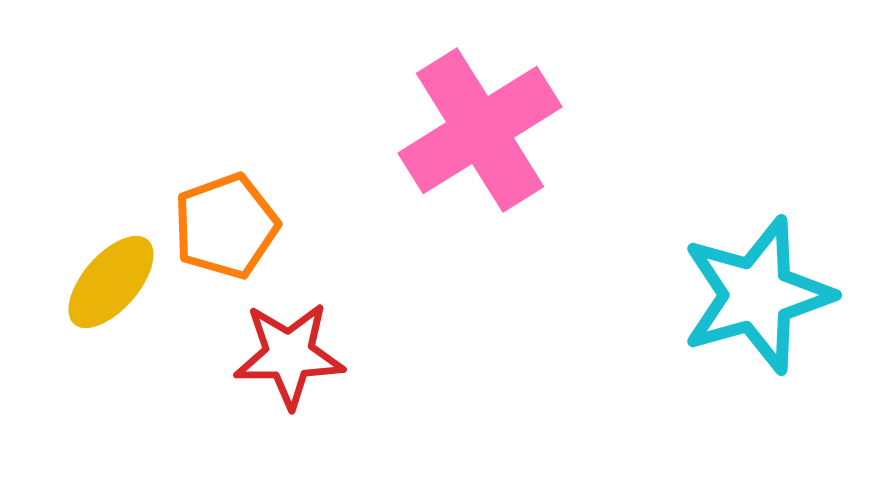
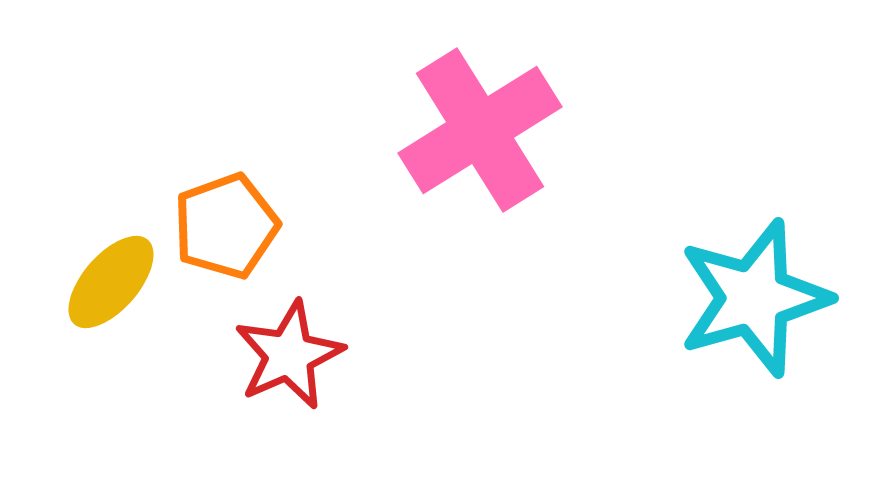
cyan star: moved 3 px left, 3 px down
red star: rotated 23 degrees counterclockwise
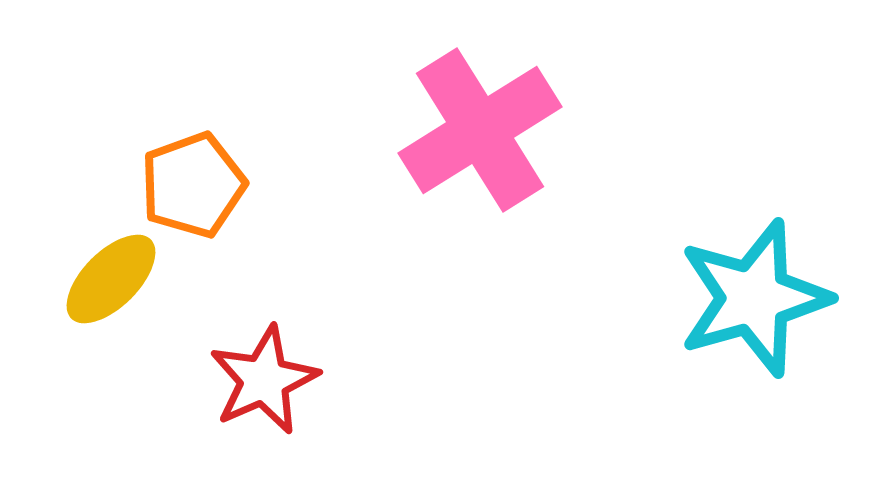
orange pentagon: moved 33 px left, 41 px up
yellow ellipse: moved 3 px up; rotated 4 degrees clockwise
red star: moved 25 px left, 25 px down
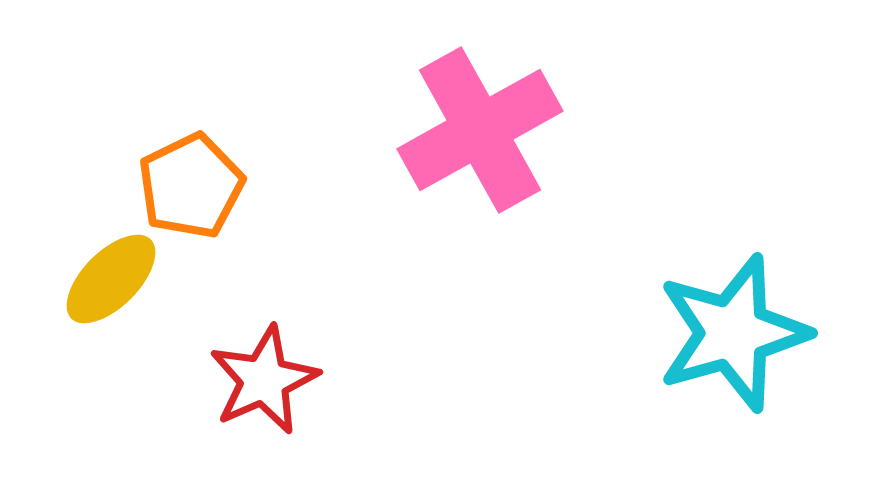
pink cross: rotated 3 degrees clockwise
orange pentagon: moved 2 px left, 1 px down; rotated 6 degrees counterclockwise
cyan star: moved 21 px left, 35 px down
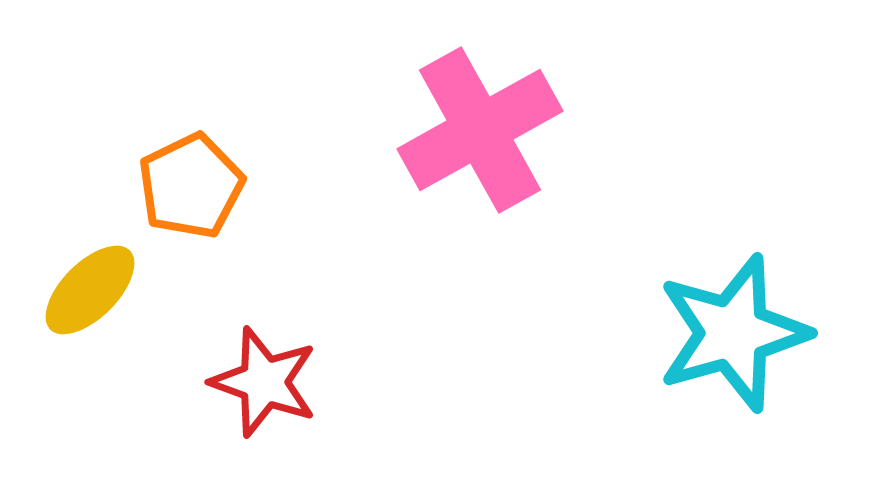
yellow ellipse: moved 21 px left, 11 px down
red star: moved 2 px down; rotated 28 degrees counterclockwise
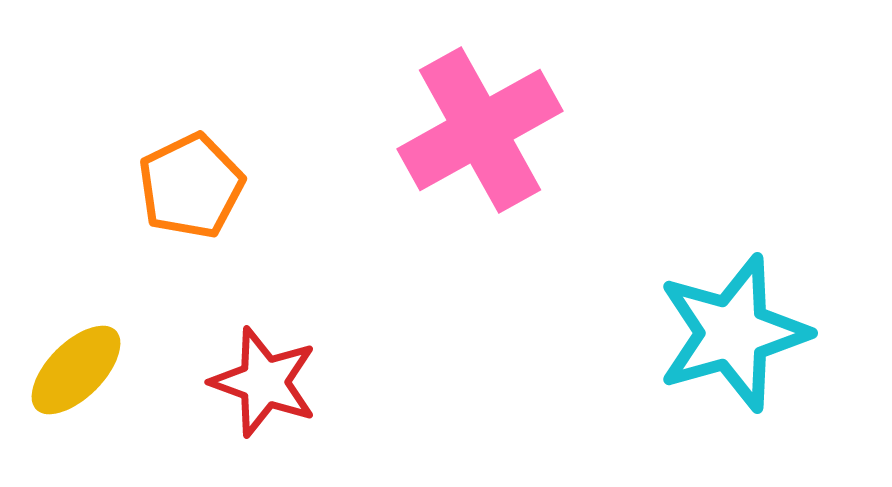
yellow ellipse: moved 14 px left, 80 px down
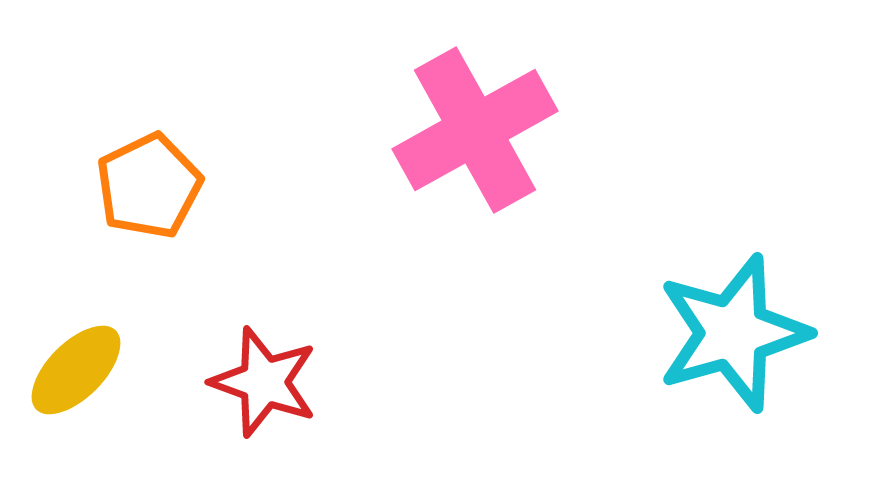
pink cross: moved 5 px left
orange pentagon: moved 42 px left
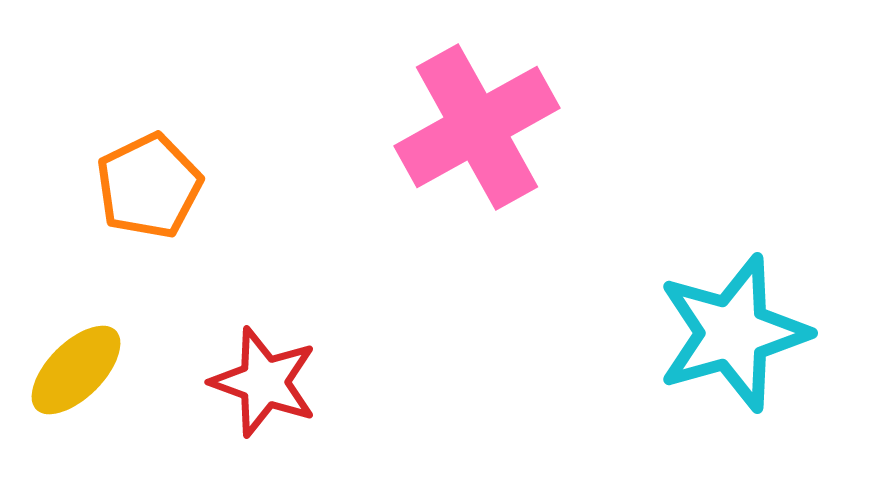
pink cross: moved 2 px right, 3 px up
